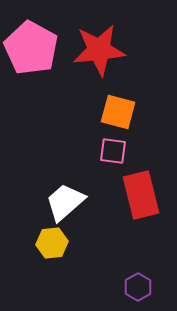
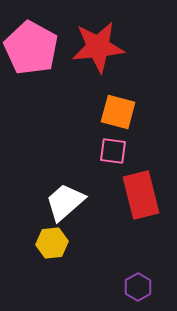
red star: moved 1 px left, 3 px up
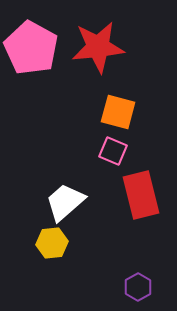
pink square: rotated 16 degrees clockwise
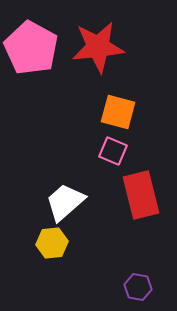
purple hexagon: rotated 20 degrees counterclockwise
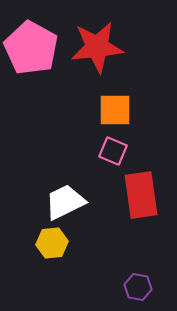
red star: moved 1 px left
orange square: moved 3 px left, 2 px up; rotated 15 degrees counterclockwise
red rectangle: rotated 6 degrees clockwise
white trapezoid: rotated 15 degrees clockwise
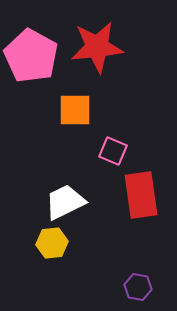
pink pentagon: moved 8 px down
orange square: moved 40 px left
